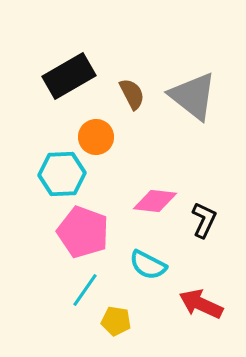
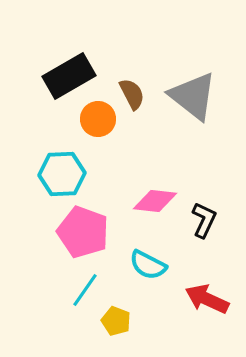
orange circle: moved 2 px right, 18 px up
red arrow: moved 6 px right, 5 px up
yellow pentagon: rotated 12 degrees clockwise
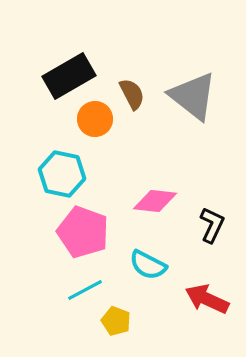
orange circle: moved 3 px left
cyan hexagon: rotated 15 degrees clockwise
black L-shape: moved 8 px right, 5 px down
cyan line: rotated 27 degrees clockwise
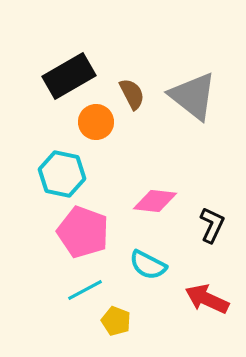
orange circle: moved 1 px right, 3 px down
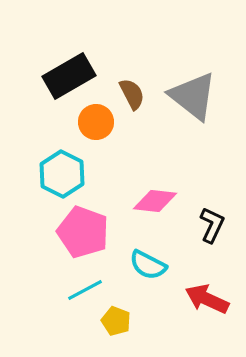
cyan hexagon: rotated 15 degrees clockwise
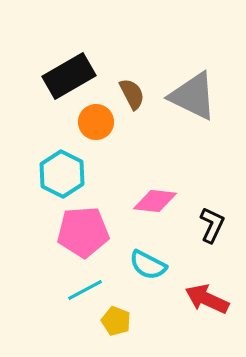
gray triangle: rotated 12 degrees counterclockwise
pink pentagon: rotated 24 degrees counterclockwise
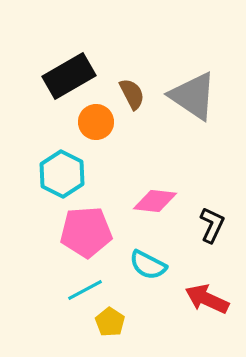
gray triangle: rotated 8 degrees clockwise
pink pentagon: moved 3 px right
yellow pentagon: moved 6 px left, 1 px down; rotated 12 degrees clockwise
